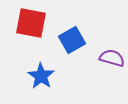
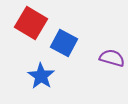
red square: rotated 20 degrees clockwise
blue square: moved 8 px left, 3 px down; rotated 32 degrees counterclockwise
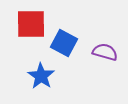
red square: moved 1 px down; rotated 32 degrees counterclockwise
purple semicircle: moved 7 px left, 6 px up
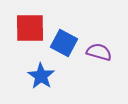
red square: moved 1 px left, 4 px down
purple semicircle: moved 6 px left
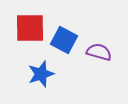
blue square: moved 3 px up
blue star: moved 2 px up; rotated 20 degrees clockwise
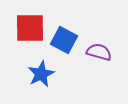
blue star: rotated 8 degrees counterclockwise
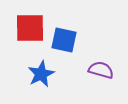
blue square: rotated 16 degrees counterclockwise
purple semicircle: moved 2 px right, 18 px down
